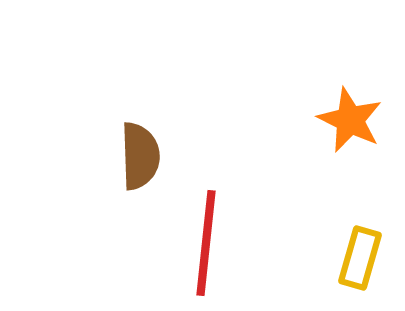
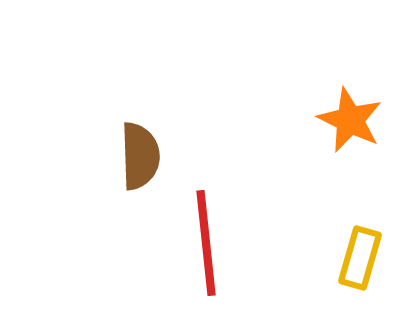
red line: rotated 12 degrees counterclockwise
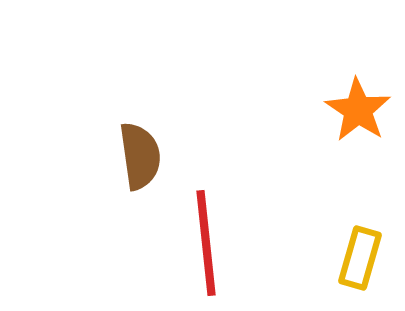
orange star: moved 8 px right, 10 px up; rotated 8 degrees clockwise
brown semicircle: rotated 6 degrees counterclockwise
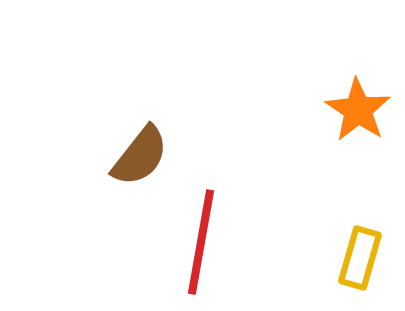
brown semicircle: rotated 46 degrees clockwise
red line: moved 5 px left, 1 px up; rotated 16 degrees clockwise
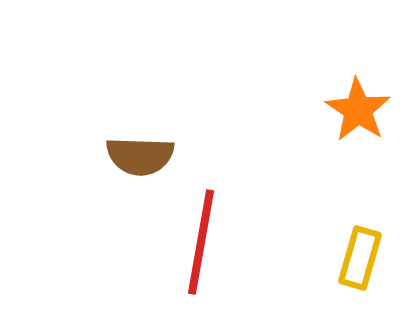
brown semicircle: rotated 54 degrees clockwise
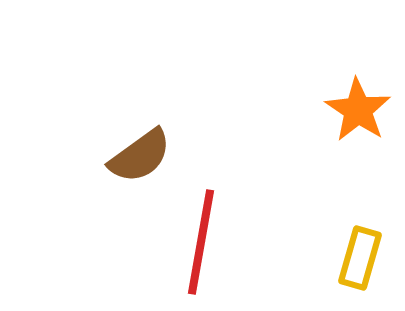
brown semicircle: rotated 38 degrees counterclockwise
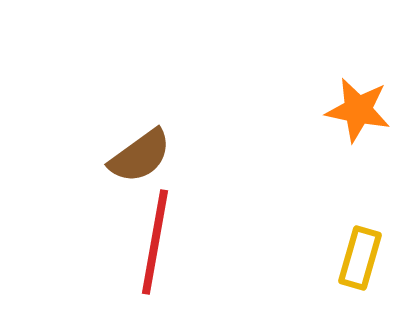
orange star: rotated 22 degrees counterclockwise
red line: moved 46 px left
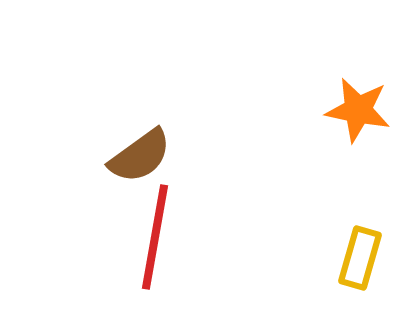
red line: moved 5 px up
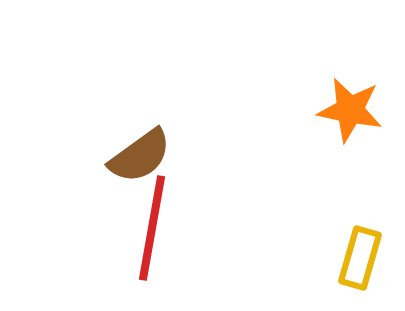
orange star: moved 8 px left
red line: moved 3 px left, 9 px up
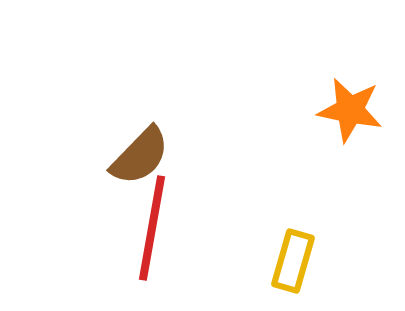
brown semicircle: rotated 10 degrees counterclockwise
yellow rectangle: moved 67 px left, 3 px down
